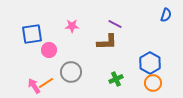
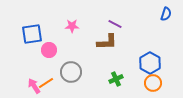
blue semicircle: moved 1 px up
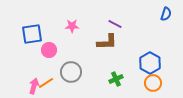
pink arrow: rotated 49 degrees clockwise
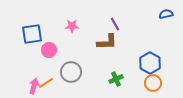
blue semicircle: rotated 120 degrees counterclockwise
purple line: rotated 32 degrees clockwise
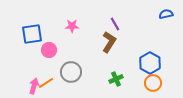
brown L-shape: moved 2 px right; rotated 55 degrees counterclockwise
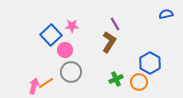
blue square: moved 19 px right, 1 px down; rotated 35 degrees counterclockwise
pink circle: moved 16 px right
orange circle: moved 14 px left, 1 px up
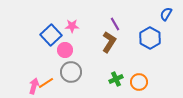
blue semicircle: rotated 48 degrees counterclockwise
blue hexagon: moved 25 px up
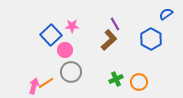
blue semicircle: rotated 24 degrees clockwise
blue hexagon: moved 1 px right, 1 px down
brown L-shape: moved 2 px up; rotated 15 degrees clockwise
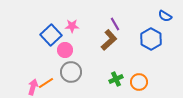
blue semicircle: moved 1 px left, 2 px down; rotated 112 degrees counterclockwise
pink arrow: moved 1 px left, 1 px down
